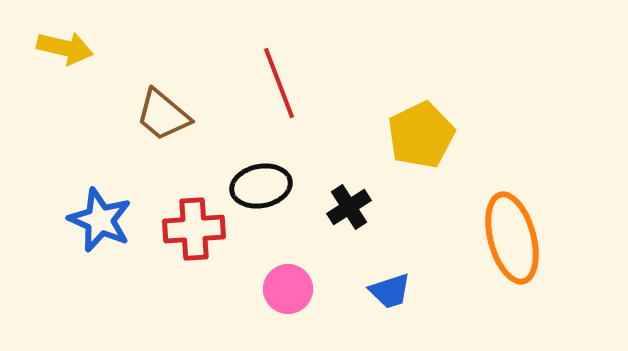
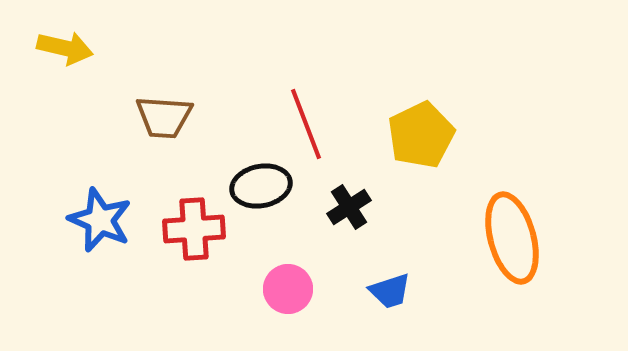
red line: moved 27 px right, 41 px down
brown trapezoid: moved 1 px right, 2 px down; rotated 36 degrees counterclockwise
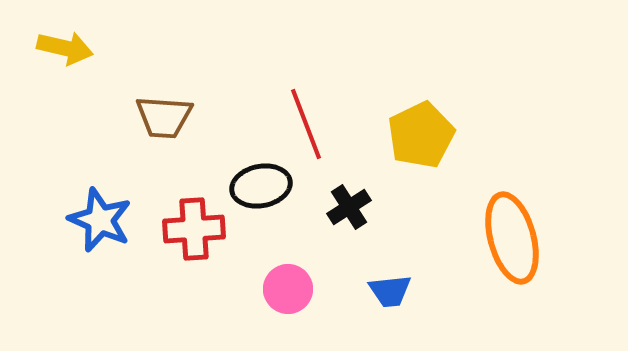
blue trapezoid: rotated 12 degrees clockwise
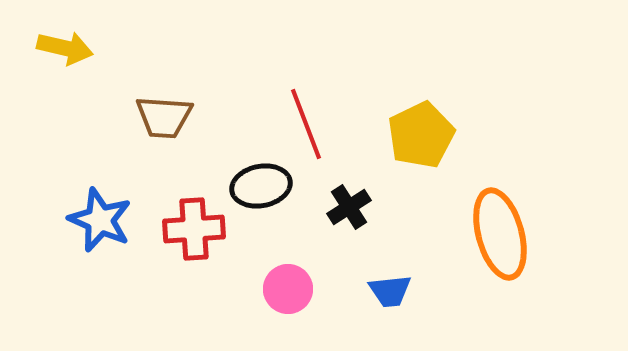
orange ellipse: moved 12 px left, 4 px up
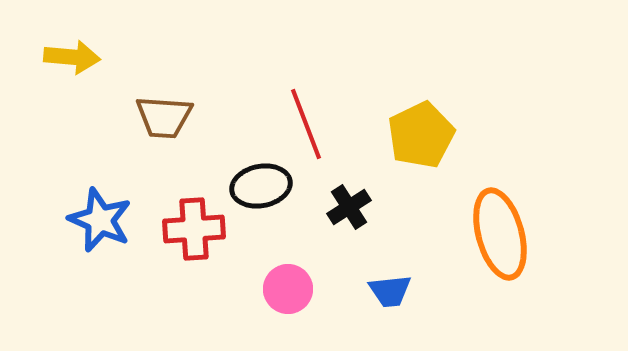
yellow arrow: moved 7 px right, 9 px down; rotated 8 degrees counterclockwise
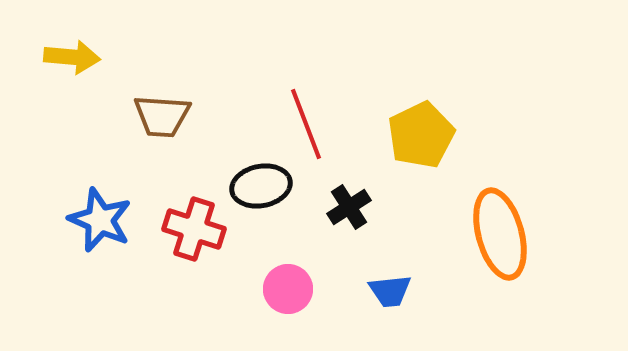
brown trapezoid: moved 2 px left, 1 px up
red cross: rotated 22 degrees clockwise
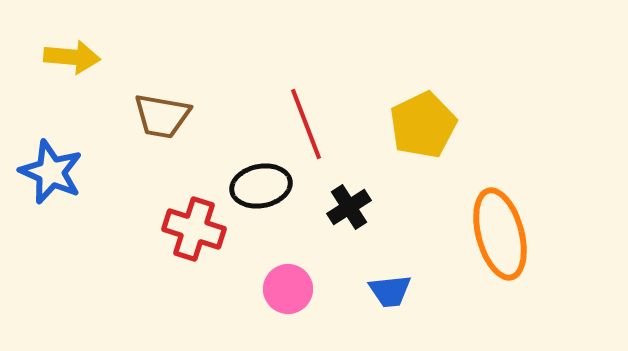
brown trapezoid: rotated 6 degrees clockwise
yellow pentagon: moved 2 px right, 10 px up
blue star: moved 49 px left, 48 px up
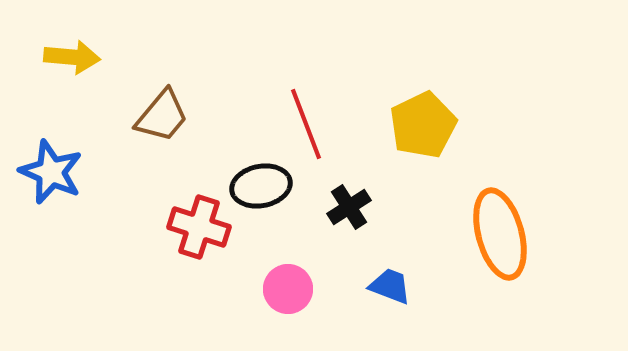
brown trapezoid: rotated 60 degrees counterclockwise
red cross: moved 5 px right, 2 px up
blue trapezoid: moved 5 px up; rotated 153 degrees counterclockwise
